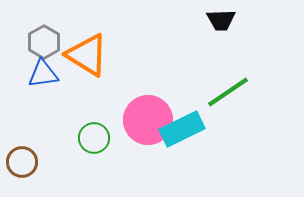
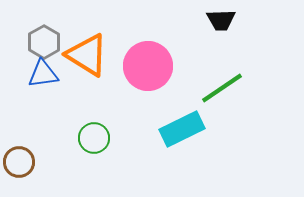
green line: moved 6 px left, 4 px up
pink circle: moved 54 px up
brown circle: moved 3 px left
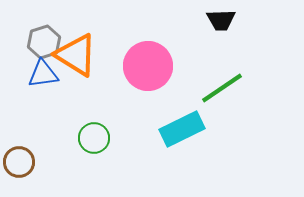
gray hexagon: rotated 12 degrees clockwise
orange triangle: moved 11 px left
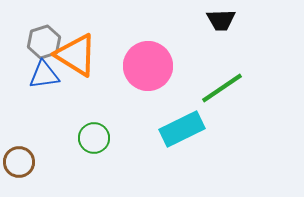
blue triangle: moved 1 px right, 1 px down
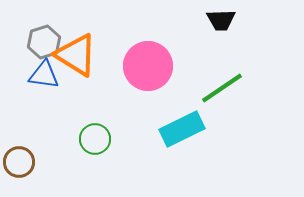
blue triangle: rotated 16 degrees clockwise
green circle: moved 1 px right, 1 px down
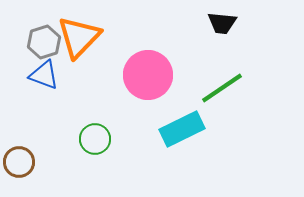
black trapezoid: moved 1 px right, 3 px down; rotated 8 degrees clockwise
orange triangle: moved 3 px right, 18 px up; rotated 42 degrees clockwise
pink circle: moved 9 px down
blue triangle: rotated 12 degrees clockwise
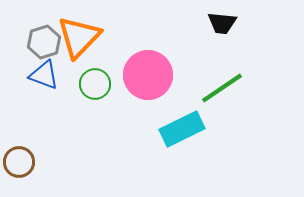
green circle: moved 55 px up
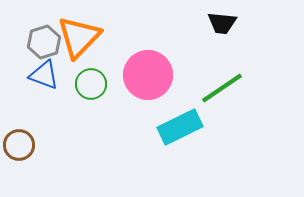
green circle: moved 4 px left
cyan rectangle: moved 2 px left, 2 px up
brown circle: moved 17 px up
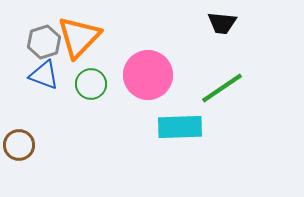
cyan rectangle: rotated 24 degrees clockwise
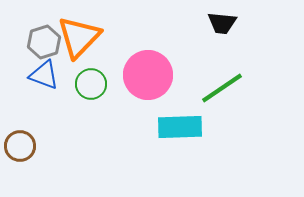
brown circle: moved 1 px right, 1 px down
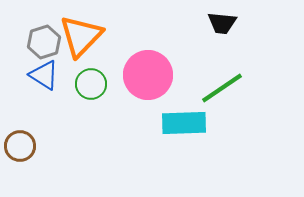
orange triangle: moved 2 px right, 1 px up
blue triangle: rotated 12 degrees clockwise
cyan rectangle: moved 4 px right, 4 px up
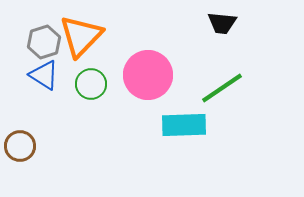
cyan rectangle: moved 2 px down
